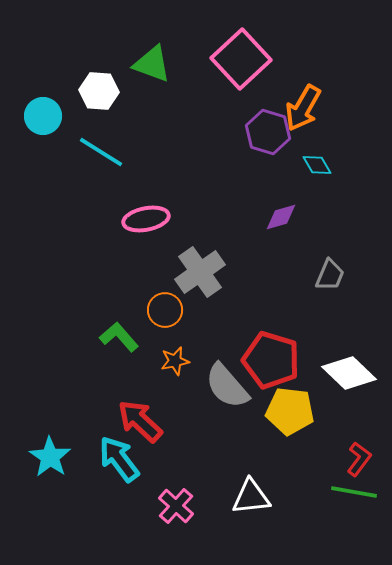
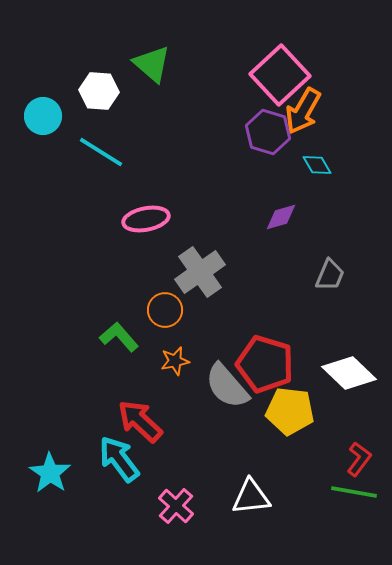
pink square: moved 39 px right, 16 px down
green triangle: rotated 21 degrees clockwise
orange arrow: moved 3 px down
red pentagon: moved 6 px left, 4 px down
cyan star: moved 16 px down
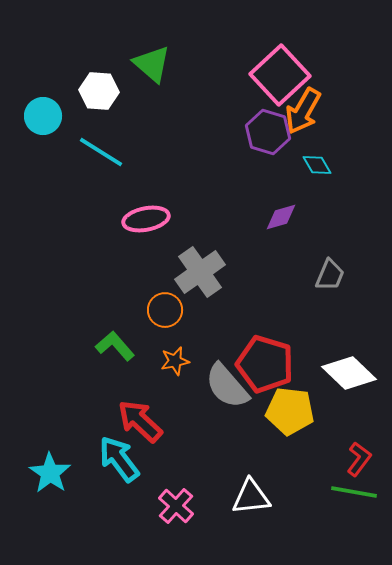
green L-shape: moved 4 px left, 9 px down
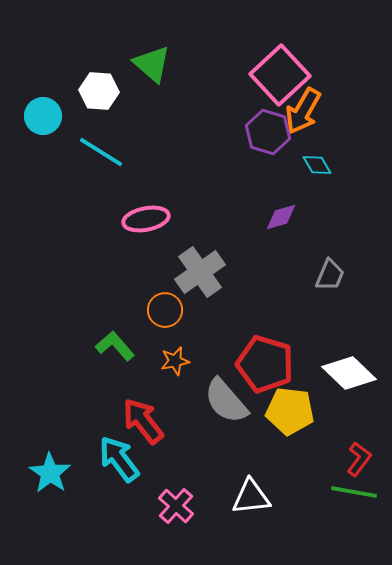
gray semicircle: moved 1 px left, 15 px down
red arrow: moved 3 px right; rotated 9 degrees clockwise
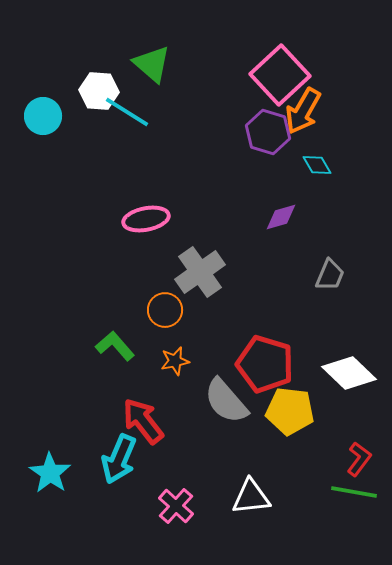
cyan line: moved 26 px right, 40 px up
cyan arrow: rotated 120 degrees counterclockwise
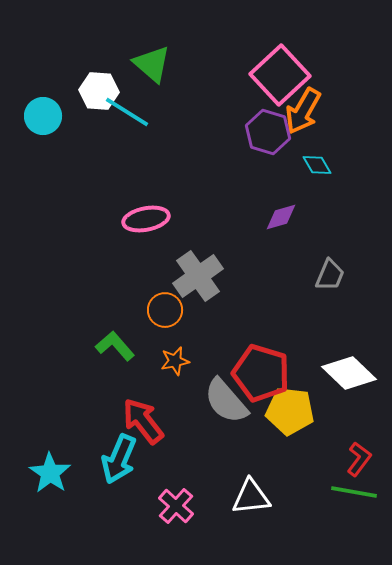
gray cross: moved 2 px left, 4 px down
red pentagon: moved 4 px left, 9 px down
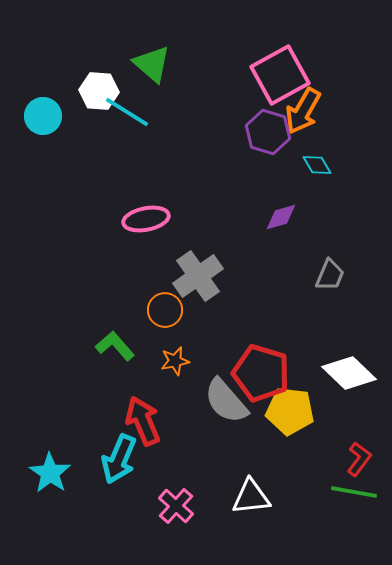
pink square: rotated 14 degrees clockwise
red arrow: rotated 15 degrees clockwise
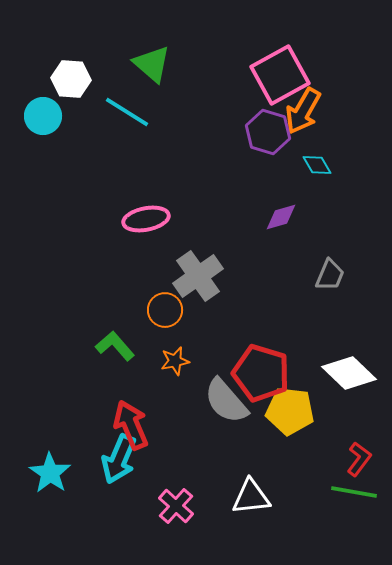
white hexagon: moved 28 px left, 12 px up
red arrow: moved 12 px left, 4 px down
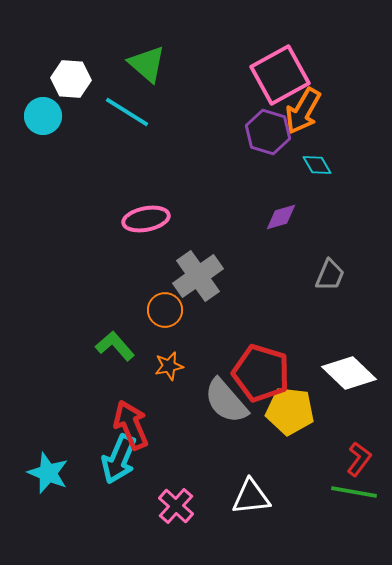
green triangle: moved 5 px left
orange star: moved 6 px left, 5 px down
cyan star: moved 2 px left; rotated 12 degrees counterclockwise
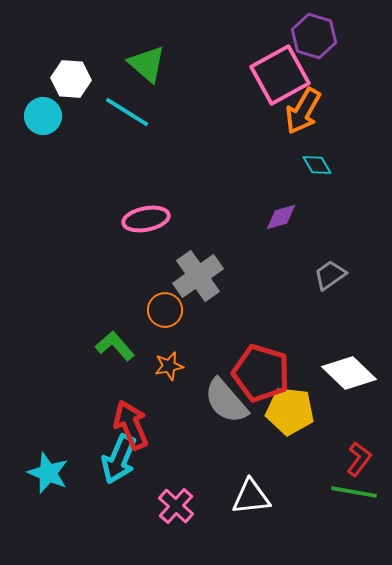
purple hexagon: moved 46 px right, 96 px up
gray trapezoid: rotated 148 degrees counterclockwise
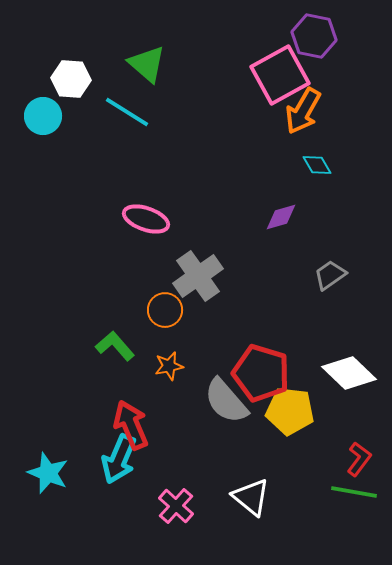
purple hexagon: rotated 6 degrees counterclockwise
pink ellipse: rotated 30 degrees clockwise
white triangle: rotated 45 degrees clockwise
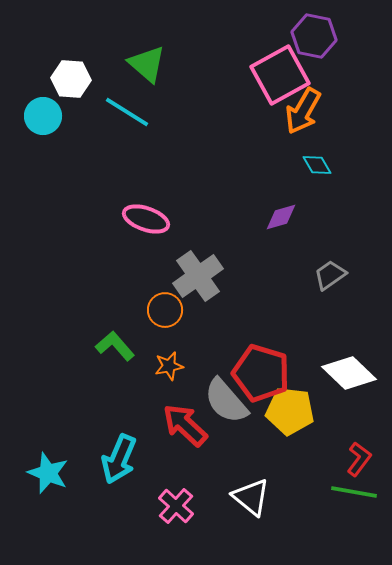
red arrow: moved 54 px right; rotated 24 degrees counterclockwise
